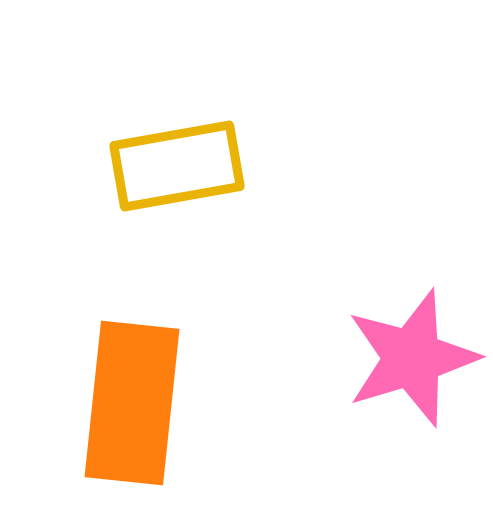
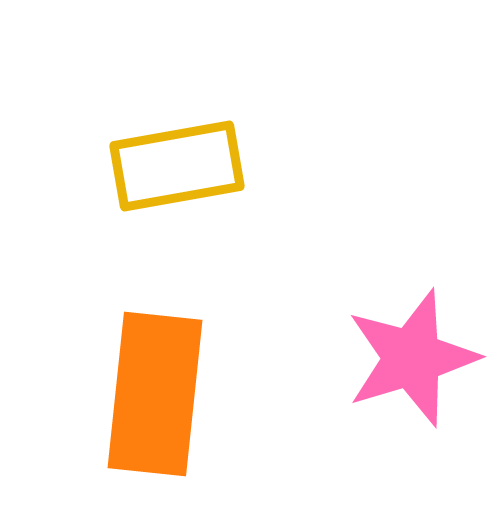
orange rectangle: moved 23 px right, 9 px up
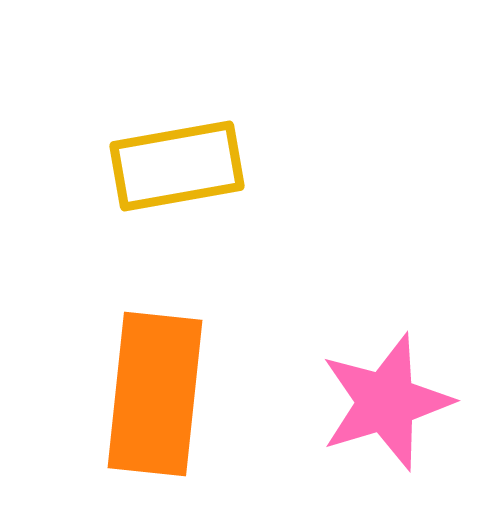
pink star: moved 26 px left, 44 px down
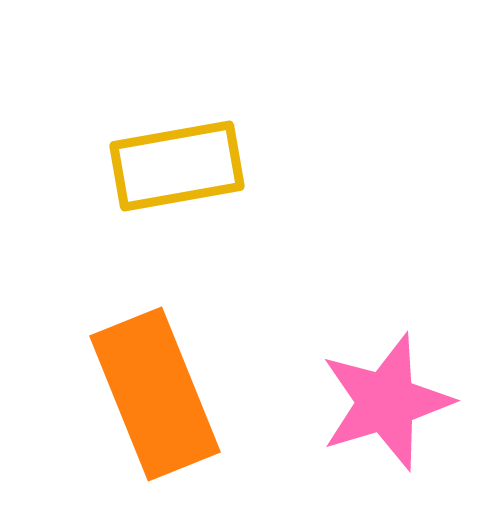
orange rectangle: rotated 28 degrees counterclockwise
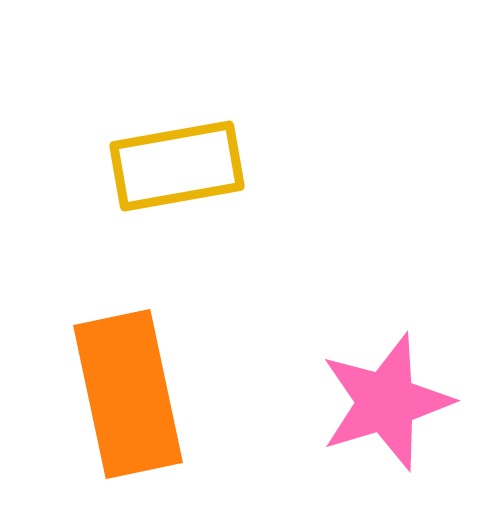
orange rectangle: moved 27 px left; rotated 10 degrees clockwise
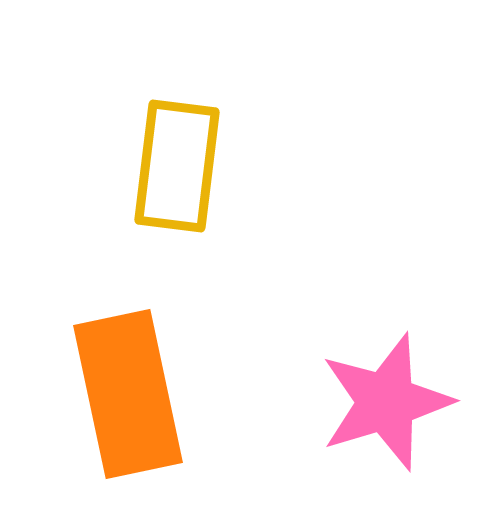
yellow rectangle: rotated 73 degrees counterclockwise
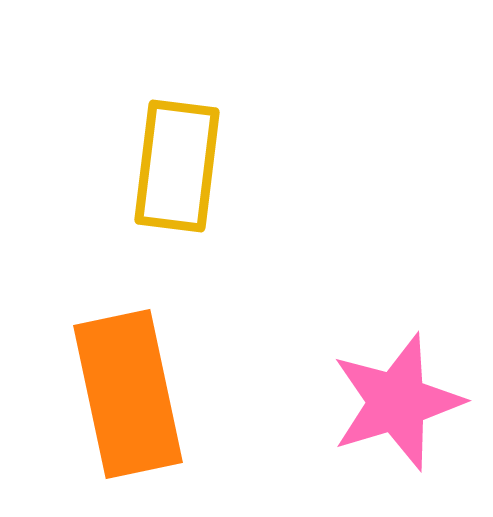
pink star: moved 11 px right
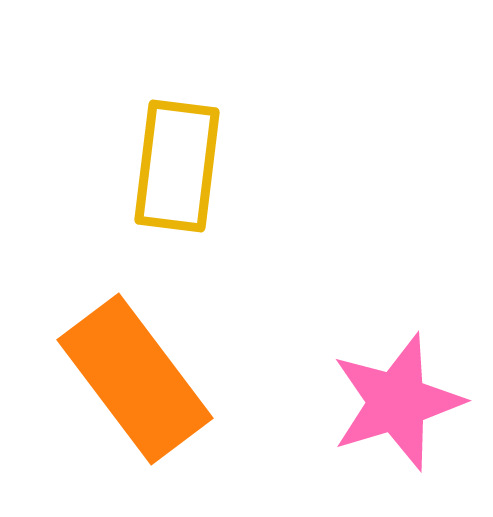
orange rectangle: moved 7 px right, 15 px up; rotated 25 degrees counterclockwise
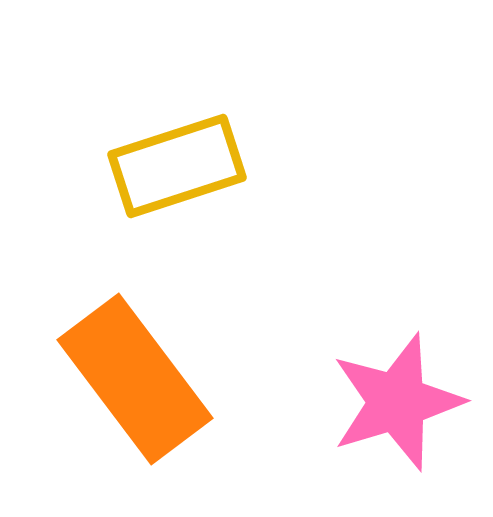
yellow rectangle: rotated 65 degrees clockwise
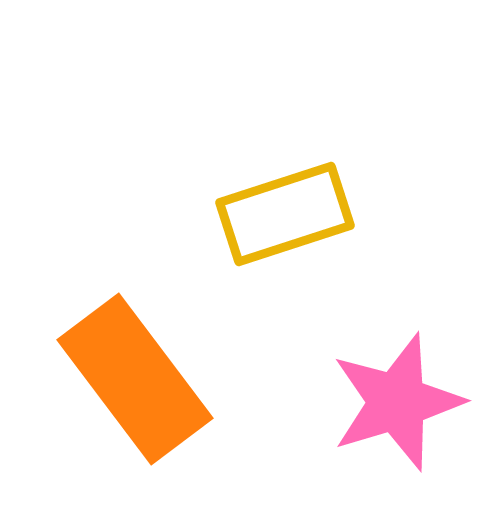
yellow rectangle: moved 108 px right, 48 px down
